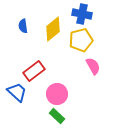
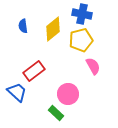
pink circle: moved 11 px right
green rectangle: moved 1 px left, 3 px up
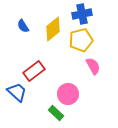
blue cross: rotated 24 degrees counterclockwise
blue semicircle: rotated 24 degrees counterclockwise
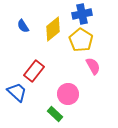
yellow pentagon: rotated 25 degrees counterclockwise
red rectangle: rotated 15 degrees counterclockwise
green rectangle: moved 1 px left, 1 px down
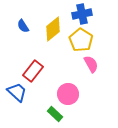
pink semicircle: moved 2 px left, 2 px up
red rectangle: moved 1 px left
